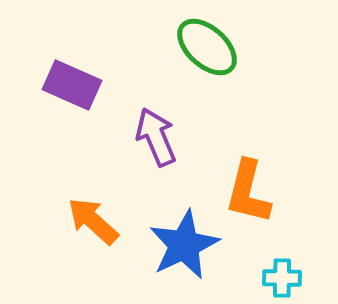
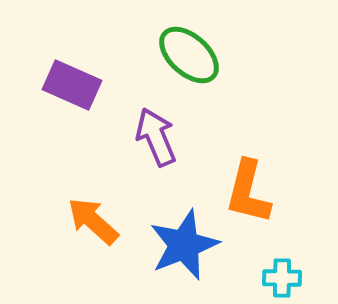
green ellipse: moved 18 px left, 8 px down
blue star: rotated 4 degrees clockwise
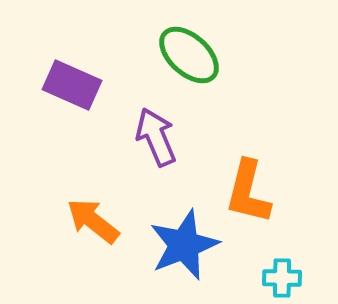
orange arrow: rotated 4 degrees counterclockwise
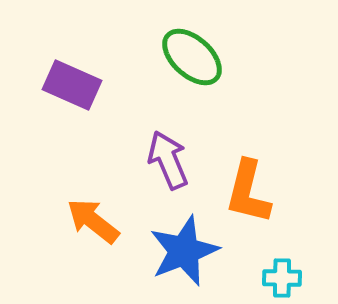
green ellipse: moved 3 px right, 2 px down
purple arrow: moved 12 px right, 23 px down
blue star: moved 6 px down
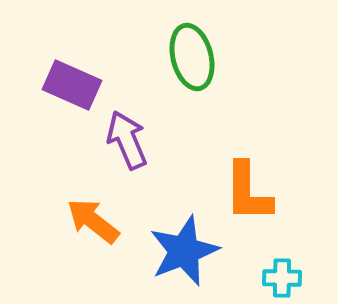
green ellipse: rotated 34 degrees clockwise
purple arrow: moved 41 px left, 20 px up
orange L-shape: rotated 14 degrees counterclockwise
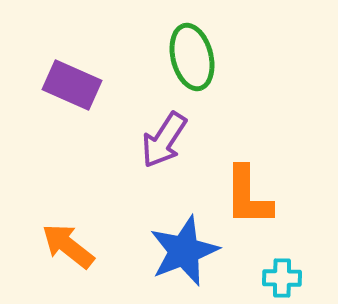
purple arrow: moved 37 px right; rotated 124 degrees counterclockwise
orange L-shape: moved 4 px down
orange arrow: moved 25 px left, 25 px down
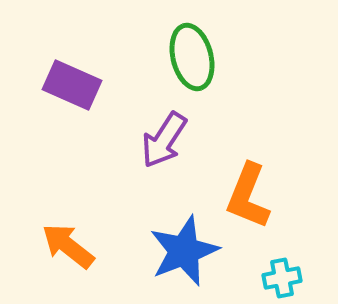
orange L-shape: rotated 22 degrees clockwise
cyan cross: rotated 12 degrees counterclockwise
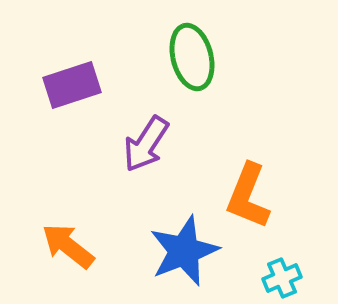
purple rectangle: rotated 42 degrees counterclockwise
purple arrow: moved 18 px left, 4 px down
cyan cross: rotated 12 degrees counterclockwise
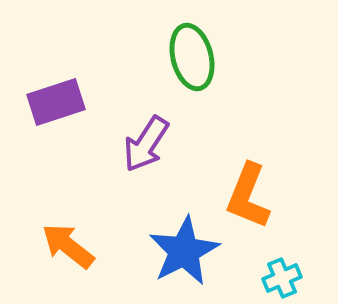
purple rectangle: moved 16 px left, 17 px down
blue star: rotated 6 degrees counterclockwise
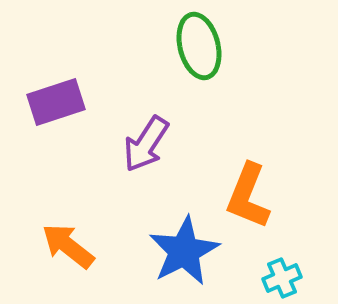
green ellipse: moved 7 px right, 11 px up
